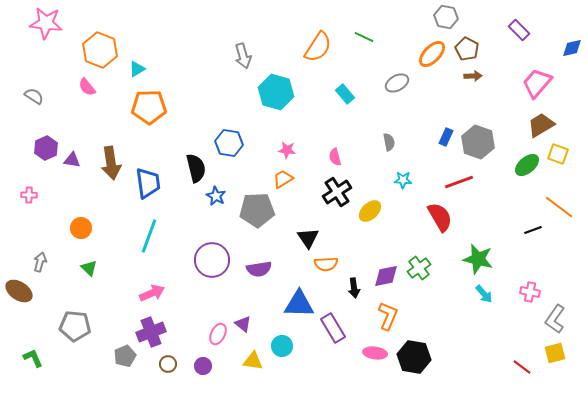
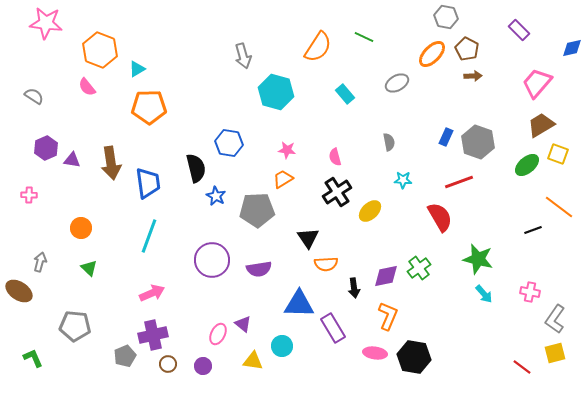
purple cross at (151, 332): moved 2 px right, 3 px down; rotated 8 degrees clockwise
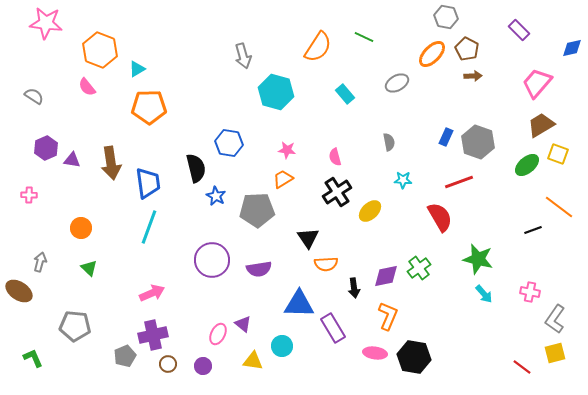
cyan line at (149, 236): moved 9 px up
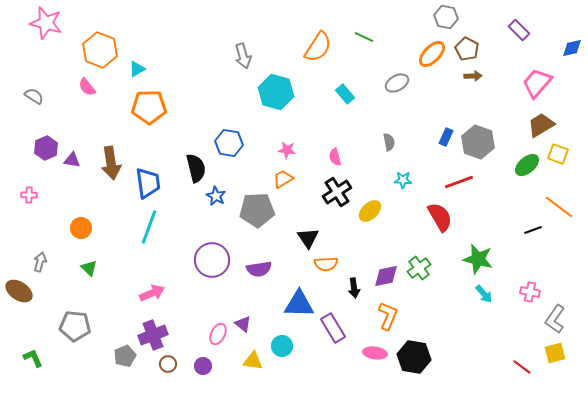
pink star at (46, 23): rotated 8 degrees clockwise
purple cross at (153, 335): rotated 8 degrees counterclockwise
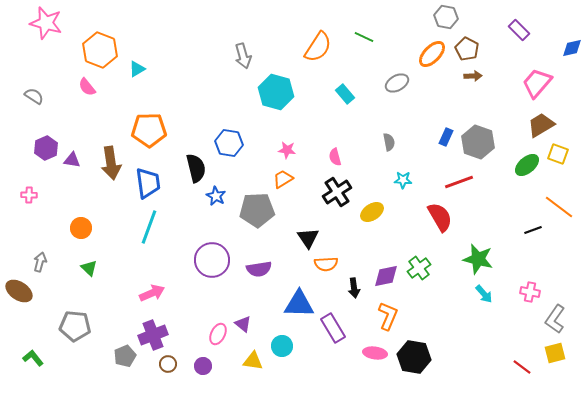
orange pentagon at (149, 107): moved 23 px down
yellow ellipse at (370, 211): moved 2 px right, 1 px down; rotated 10 degrees clockwise
green L-shape at (33, 358): rotated 15 degrees counterclockwise
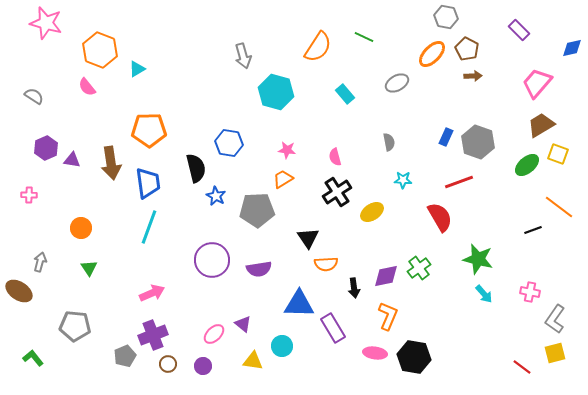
green triangle at (89, 268): rotated 12 degrees clockwise
pink ellipse at (218, 334): moved 4 px left; rotated 20 degrees clockwise
